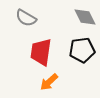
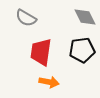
orange arrow: rotated 126 degrees counterclockwise
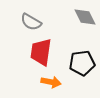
gray semicircle: moved 5 px right, 4 px down
black pentagon: moved 13 px down
orange arrow: moved 2 px right
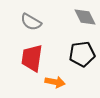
red trapezoid: moved 9 px left, 6 px down
black pentagon: moved 9 px up
orange arrow: moved 4 px right
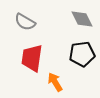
gray diamond: moved 3 px left, 2 px down
gray semicircle: moved 6 px left
orange arrow: rotated 132 degrees counterclockwise
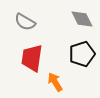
black pentagon: rotated 10 degrees counterclockwise
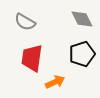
orange arrow: rotated 96 degrees clockwise
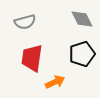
gray semicircle: rotated 45 degrees counterclockwise
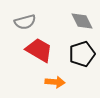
gray diamond: moved 2 px down
red trapezoid: moved 7 px right, 8 px up; rotated 112 degrees clockwise
orange arrow: rotated 30 degrees clockwise
